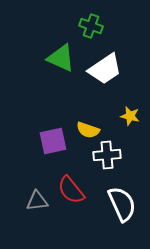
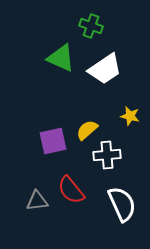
yellow semicircle: moved 1 px left; rotated 120 degrees clockwise
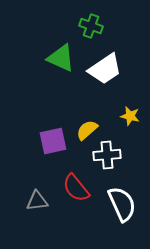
red semicircle: moved 5 px right, 2 px up
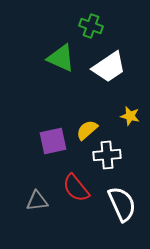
white trapezoid: moved 4 px right, 2 px up
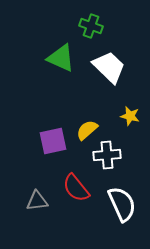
white trapezoid: rotated 102 degrees counterclockwise
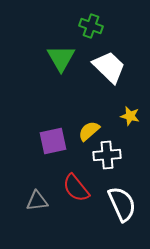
green triangle: rotated 36 degrees clockwise
yellow semicircle: moved 2 px right, 1 px down
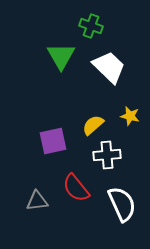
green triangle: moved 2 px up
yellow semicircle: moved 4 px right, 6 px up
